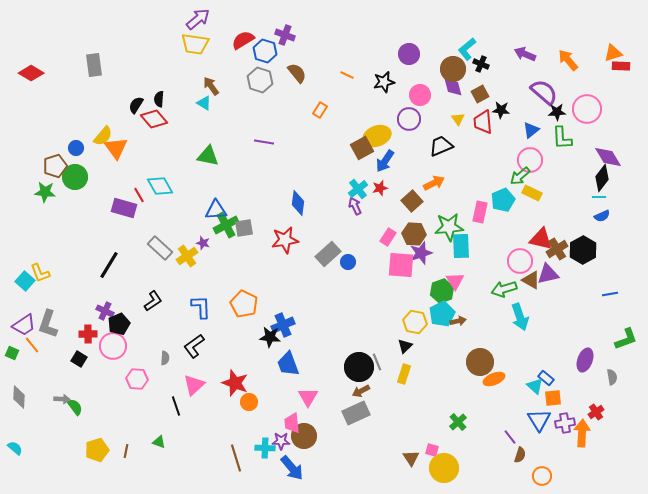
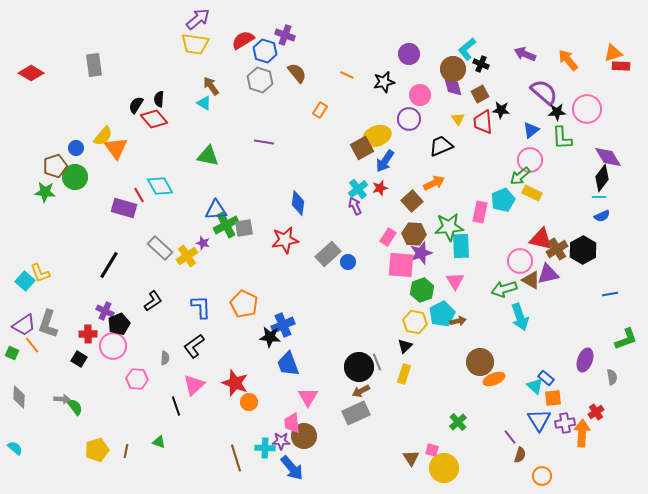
green hexagon at (442, 291): moved 20 px left, 1 px up
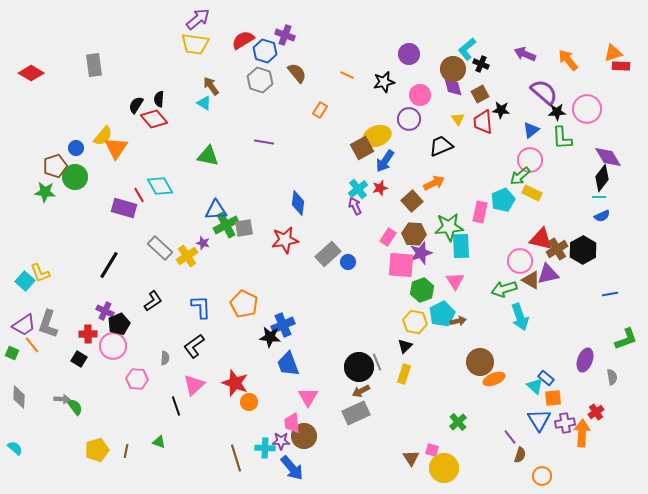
orange triangle at (116, 148): rotated 10 degrees clockwise
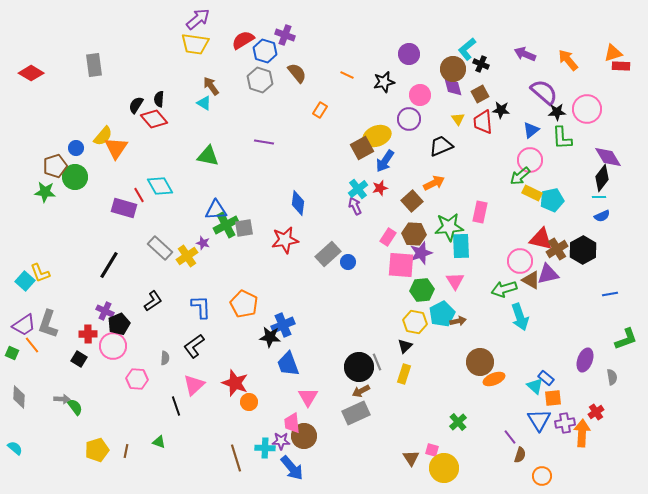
cyan pentagon at (503, 200): moved 49 px right; rotated 10 degrees clockwise
green hexagon at (422, 290): rotated 15 degrees clockwise
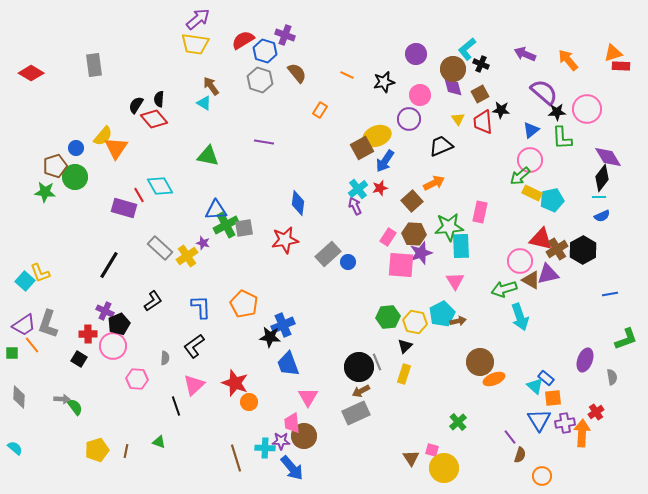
purple circle at (409, 54): moved 7 px right
green hexagon at (422, 290): moved 34 px left, 27 px down
green square at (12, 353): rotated 24 degrees counterclockwise
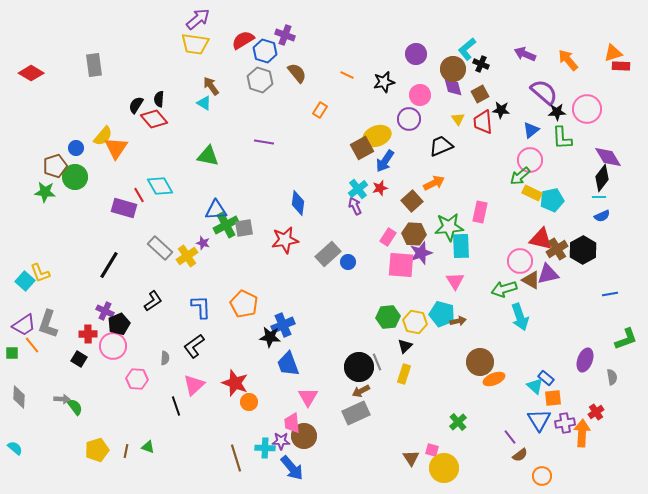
cyan pentagon at (442, 314): rotated 30 degrees counterclockwise
green triangle at (159, 442): moved 11 px left, 5 px down
brown semicircle at (520, 455): rotated 35 degrees clockwise
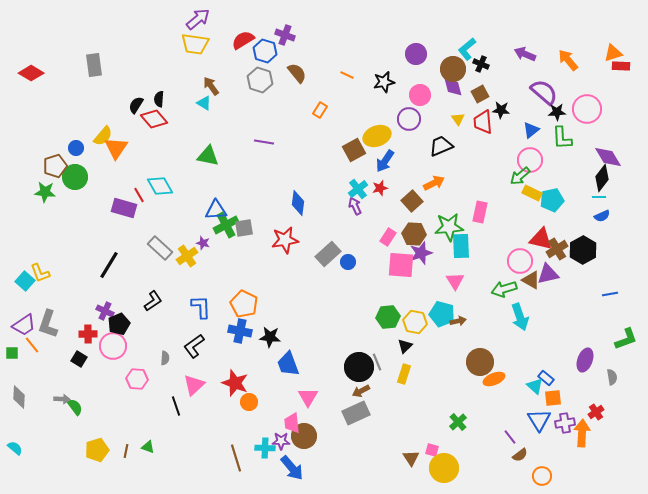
brown square at (362, 148): moved 8 px left, 2 px down
blue cross at (283, 325): moved 43 px left, 6 px down; rotated 35 degrees clockwise
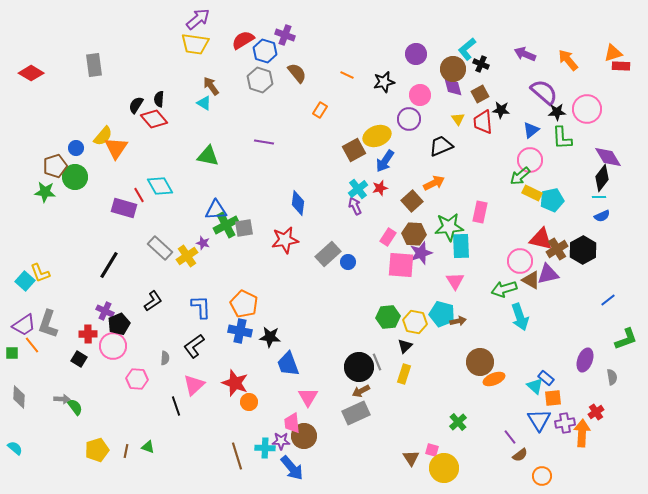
blue line at (610, 294): moved 2 px left, 6 px down; rotated 28 degrees counterclockwise
brown line at (236, 458): moved 1 px right, 2 px up
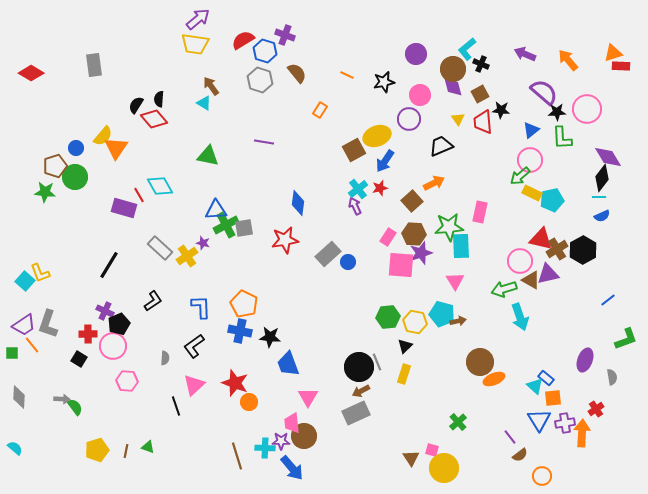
pink hexagon at (137, 379): moved 10 px left, 2 px down
red cross at (596, 412): moved 3 px up
